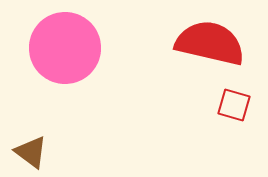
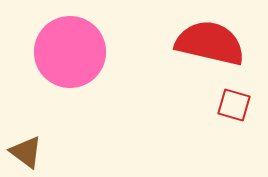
pink circle: moved 5 px right, 4 px down
brown triangle: moved 5 px left
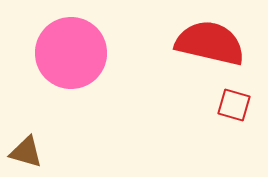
pink circle: moved 1 px right, 1 px down
brown triangle: rotated 21 degrees counterclockwise
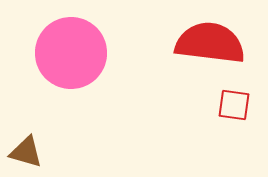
red semicircle: rotated 6 degrees counterclockwise
red square: rotated 8 degrees counterclockwise
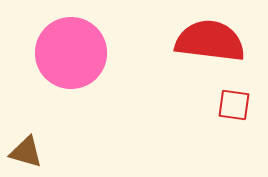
red semicircle: moved 2 px up
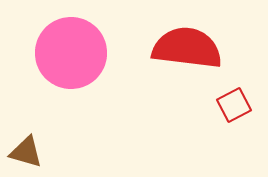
red semicircle: moved 23 px left, 7 px down
red square: rotated 36 degrees counterclockwise
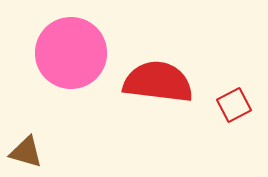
red semicircle: moved 29 px left, 34 px down
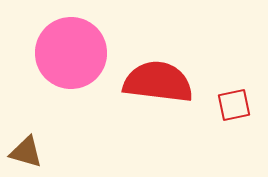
red square: rotated 16 degrees clockwise
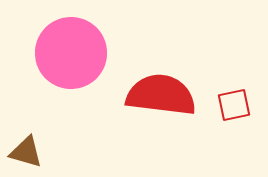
red semicircle: moved 3 px right, 13 px down
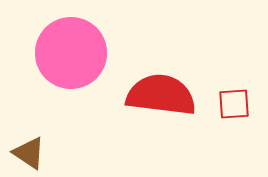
red square: moved 1 px up; rotated 8 degrees clockwise
brown triangle: moved 3 px right, 1 px down; rotated 18 degrees clockwise
